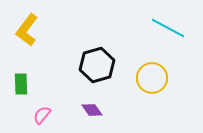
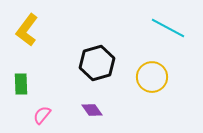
black hexagon: moved 2 px up
yellow circle: moved 1 px up
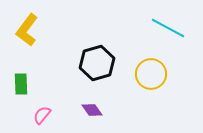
yellow circle: moved 1 px left, 3 px up
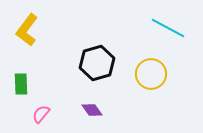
pink semicircle: moved 1 px left, 1 px up
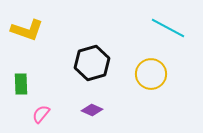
yellow L-shape: rotated 108 degrees counterclockwise
black hexagon: moved 5 px left
purple diamond: rotated 30 degrees counterclockwise
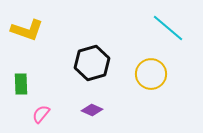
cyan line: rotated 12 degrees clockwise
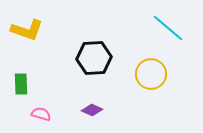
black hexagon: moved 2 px right, 5 px up; rotated 12 degrees clockwise
pink semicircle: rotated 66 degrees clockwise
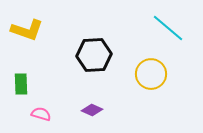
black hexagon: moved 3 px up
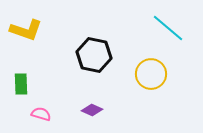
yellow L-shape: moved 1 px left
black hexagon: rotated 16 degrees clockwise
